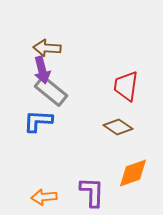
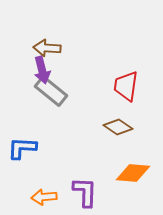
blue L-shape: moved 16 px left, 27 px down
orange diamond: rotated 24 degrees clockwise
purple L-shape: moved 7 px left
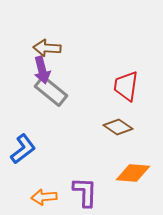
blue L-shape: moved 1 px right, 1 px down; rotated 140 degrees clockwise
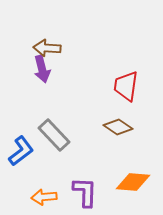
purple arrow: moved 1 px up
gray rectangle: moved 3 px right, 44 px down; rotated 8 degrees clockwise
blue L-shape: moved 2 px left, 2 px down
orange diamond: moved 9 px down
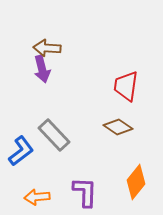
orange diamond: moved 3 px right; rotated 56 degrees counterclockwise
orange arrow: moved 7 px left
